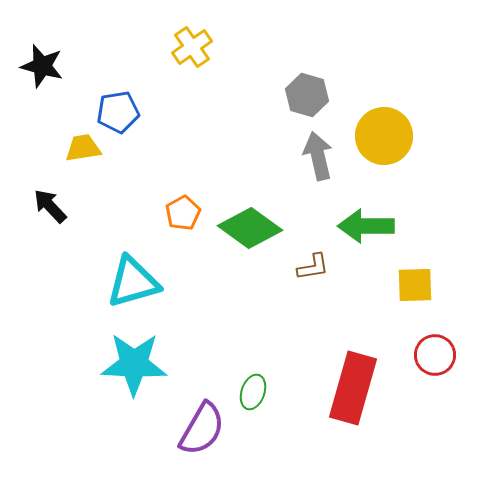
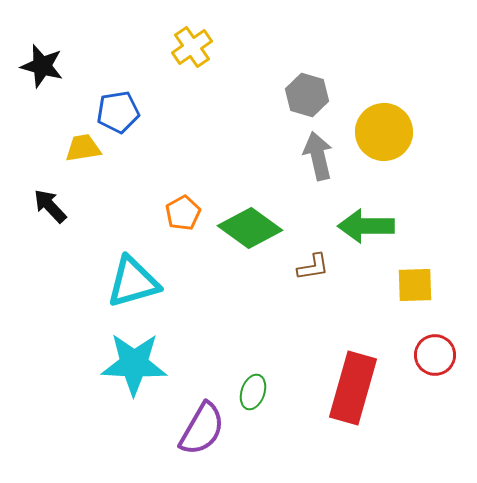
yellow circle: moved 4 px up
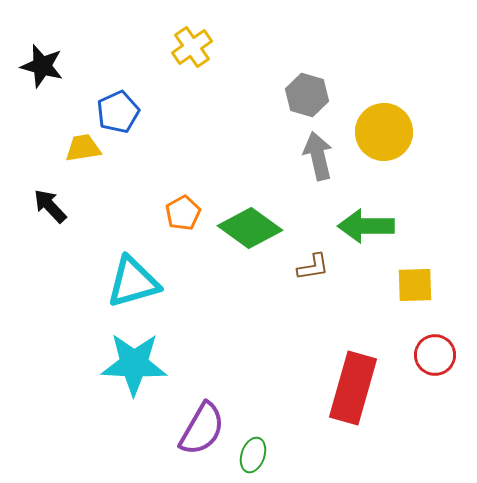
blue pentagon: rotated 15 degrees counterclockwise
green ellipse: moved 63 px down
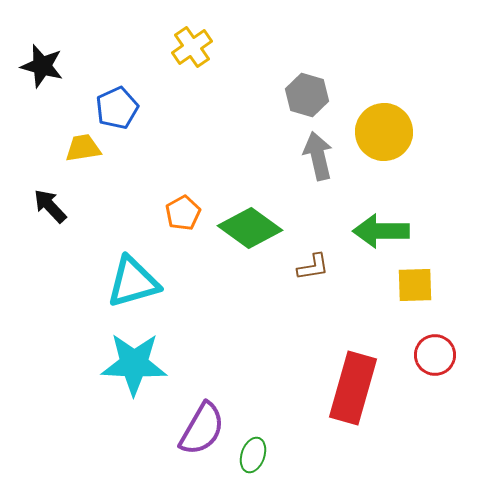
blue pentagon: moved 1 px left, 4 px up
green arrow: moved 15 px right, 5 px down
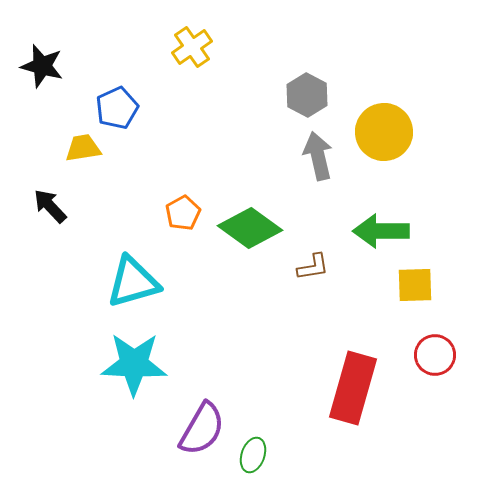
gray hexagon: rotated 12 degrees clockwise
